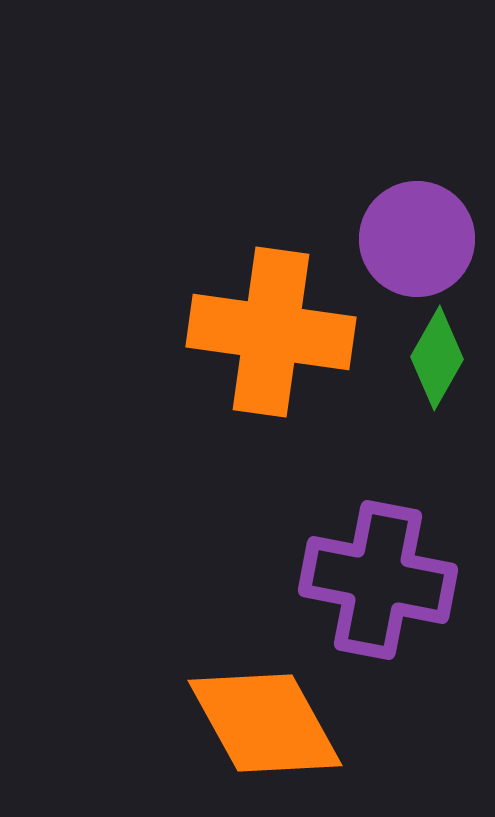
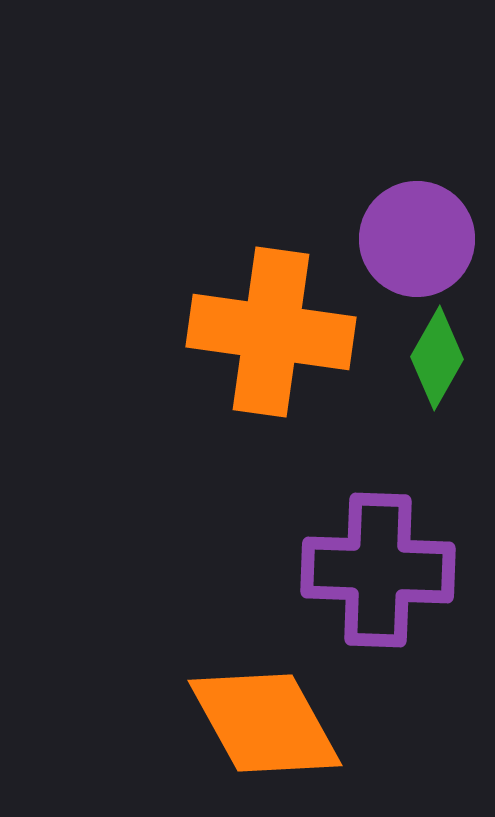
purple cross: moved 10 px up; rotated 9 degrees counterclockwise
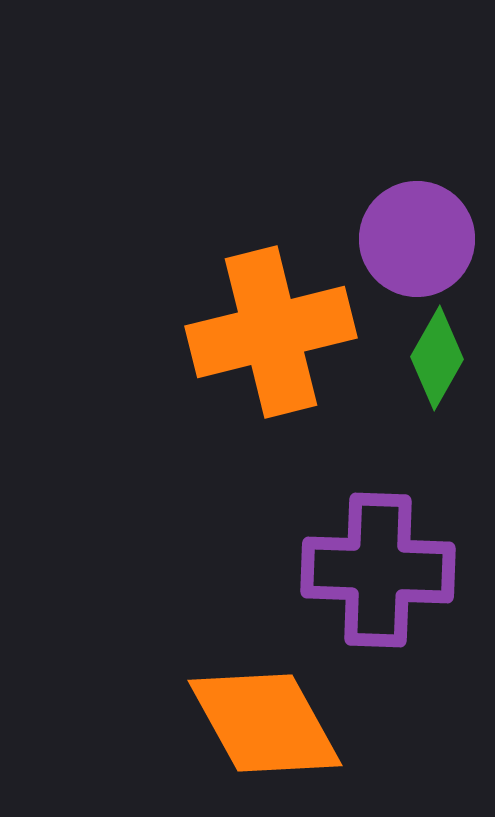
orange cross: rotated 22 degrees counterclockwise
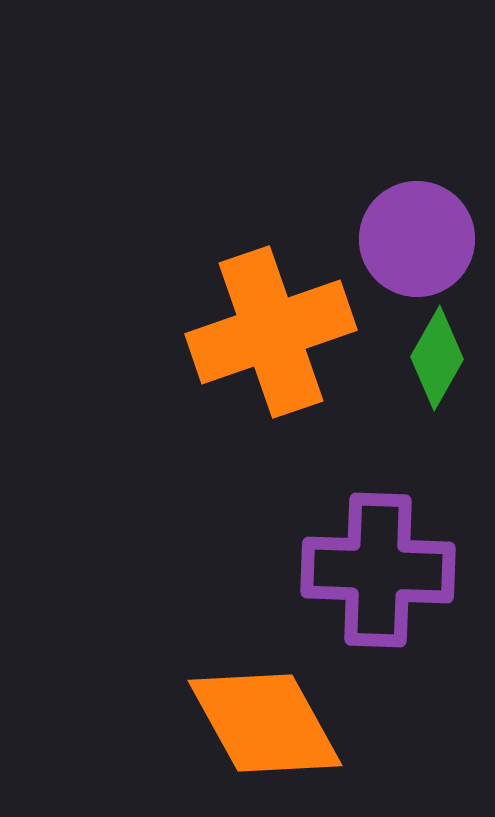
orange cross: rotated 5 degrees counterclockwise
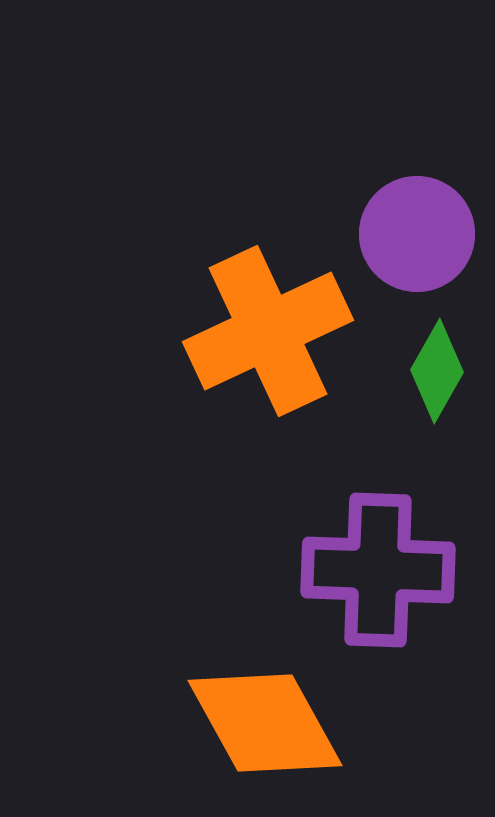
purple circle: moved 5 px up
orange cross: moved 3 px left, 1 px up; rotated 6 degrees counterclockwise
green diamond: moved 13 px down
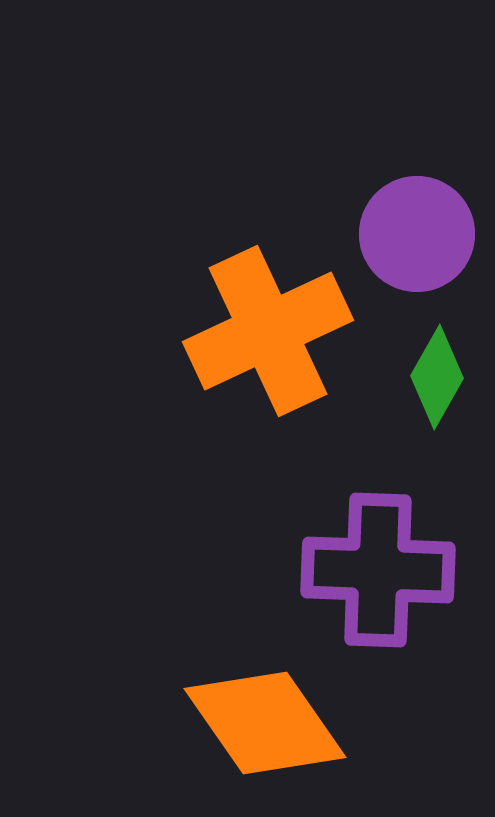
green diamond: moved 6 px down
orange diamond: rotated 6 degrees counterclockwise
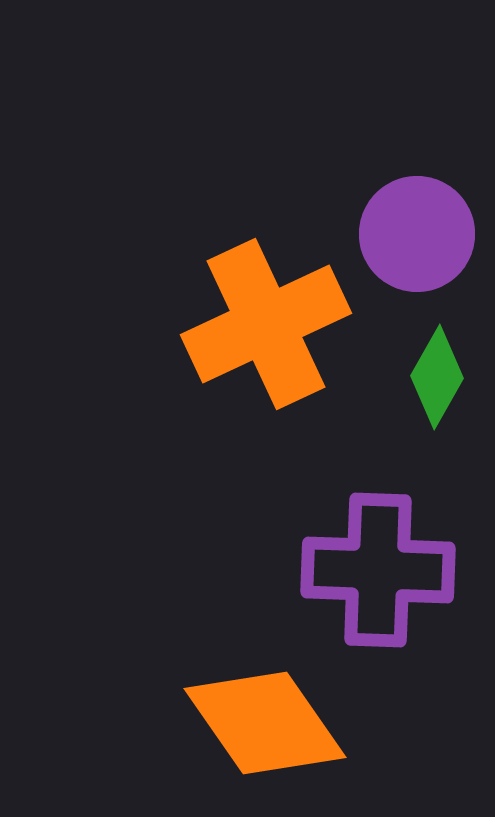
orange cross: moved 2 px left, 7 px up
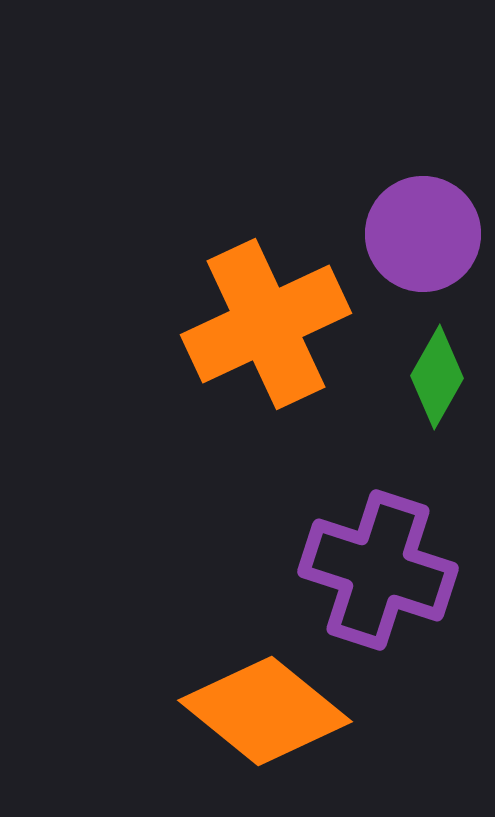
purple circle: moved 6 px right
purple cross: rotated 16 degrees clockwise
orange diamond: moved 12 px up; rotated 16 degrees counterclockwise
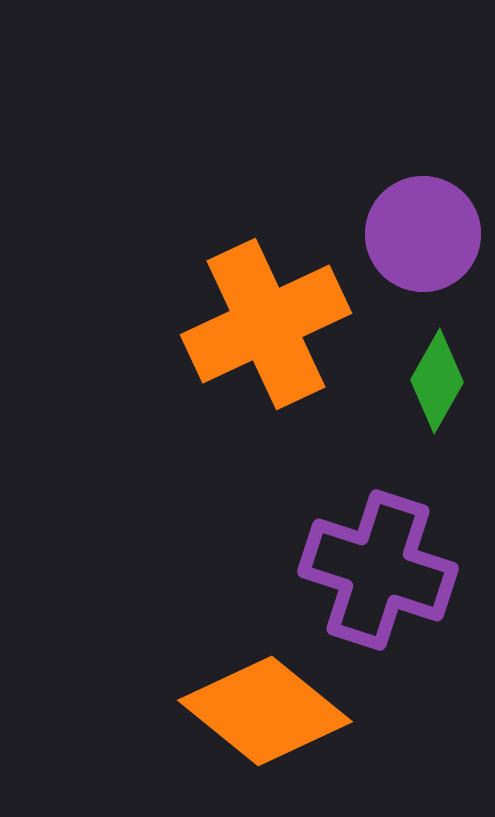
green diamond: moved 4 px down
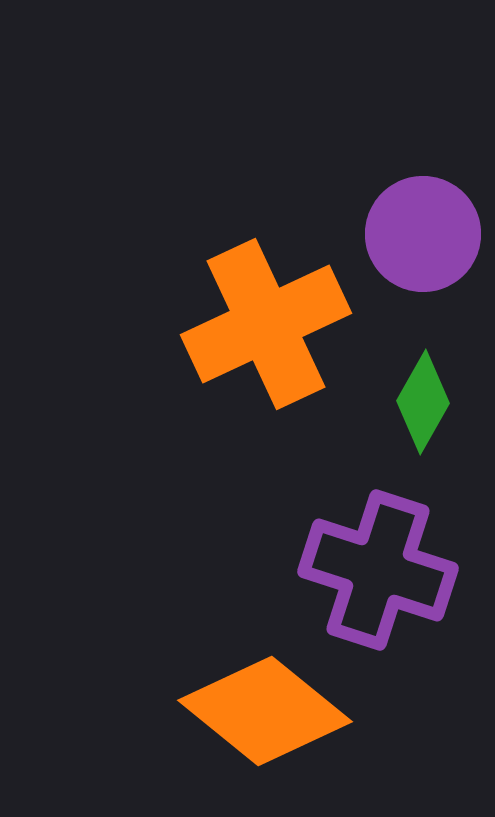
green diamond: moved 14 px left, 21 px down
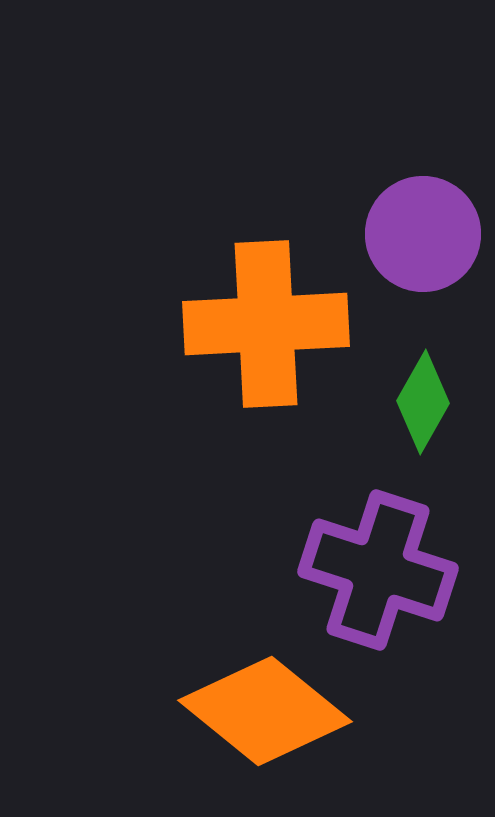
orange cross: rotated 22 degrees clockwise
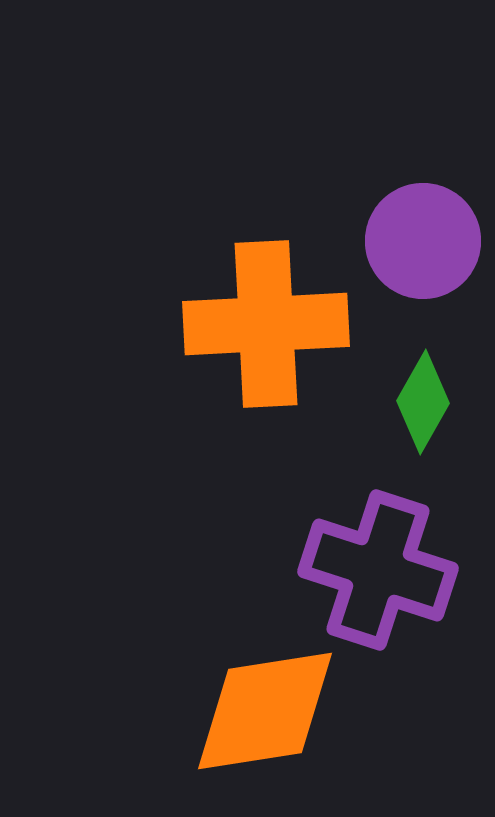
purple circle: moved 7 px down
orange diamond: rotated 48 degrees counterclockwise
